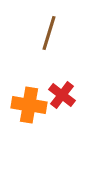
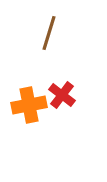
orange cross: rotated 20 degrees counterclockwise
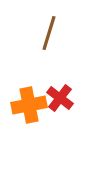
red cross: moved 2 px left, 3 px down
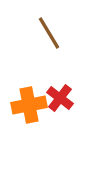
brown line: rotated 48 degrees counterclockwise
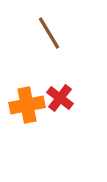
orange cross: moved 2 px left
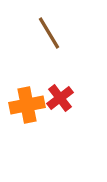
red cross: rotated 16 degrees clockwise
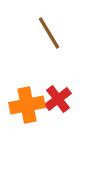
red cross: moved 2 px left, 1 px down
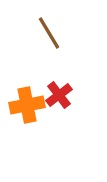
red cross: moved 1 px right, 4 px up
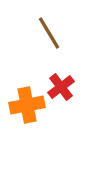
red cross: moved 2 px right, 8 px up
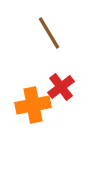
orange cross: moved 6 px right
